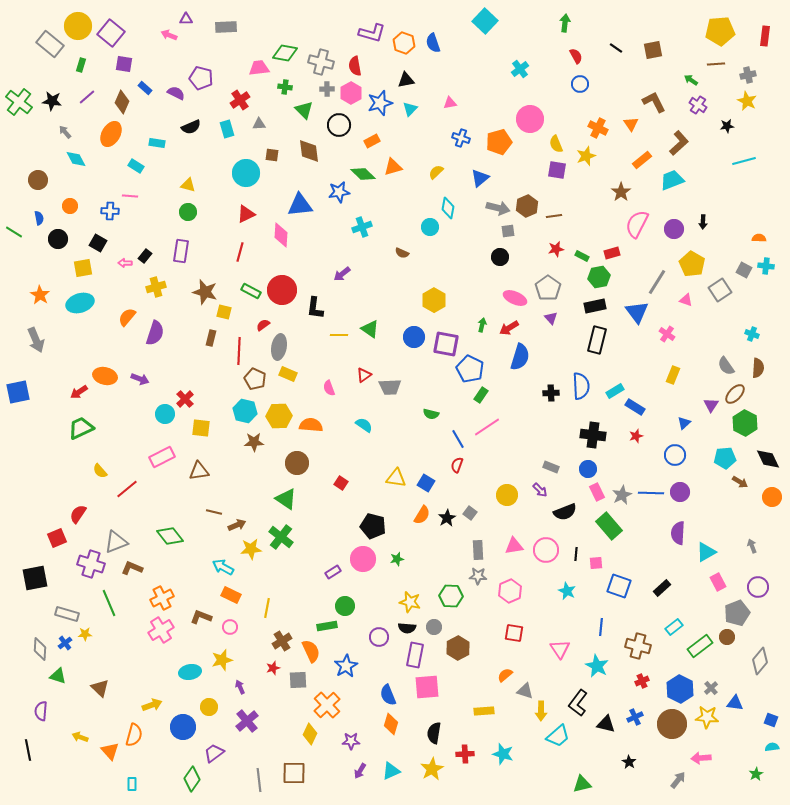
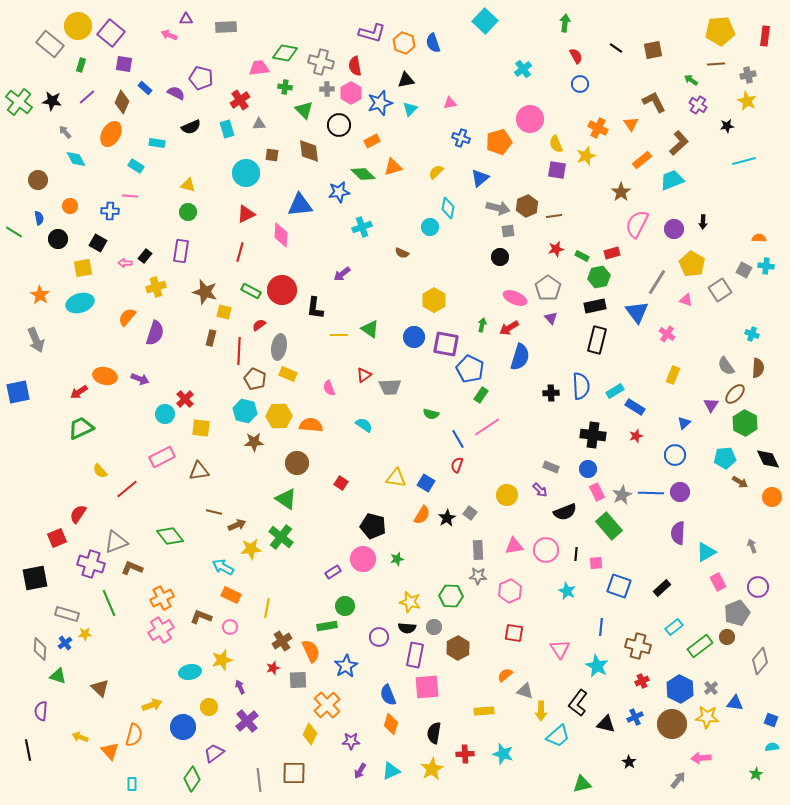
cyan cross at (520, 69): moved 3 px right
red semicircle at (263, 325): moved 4 px left
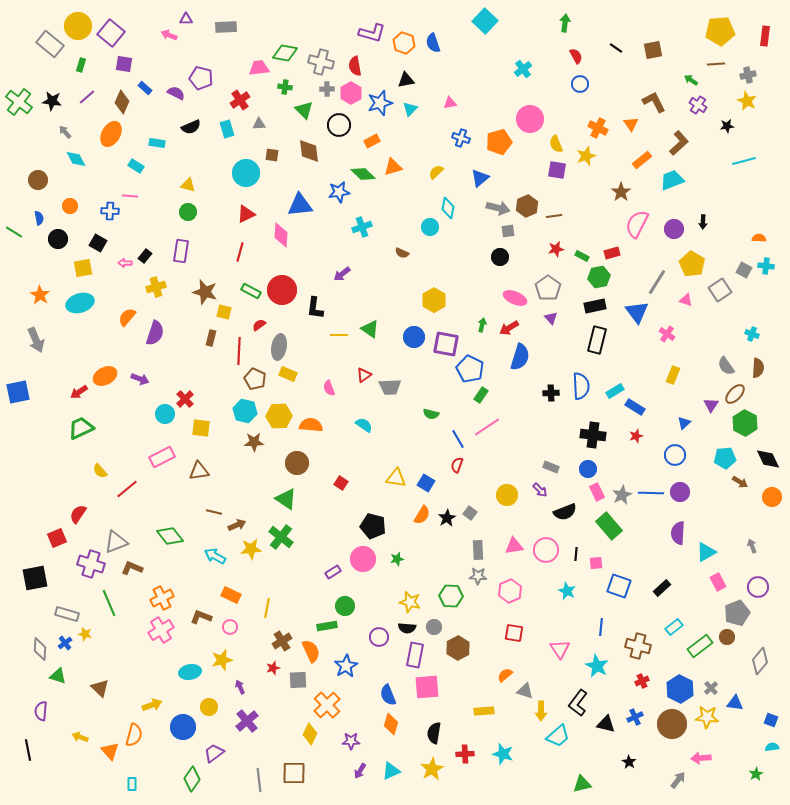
orange ellipse at (105, 376): rotated 40 degrees counterclockwise
cyan arrow at (223, 567): moved 8 px left, 11 px up
yellow star at (85, 634): rotated 16 degrees clockwise
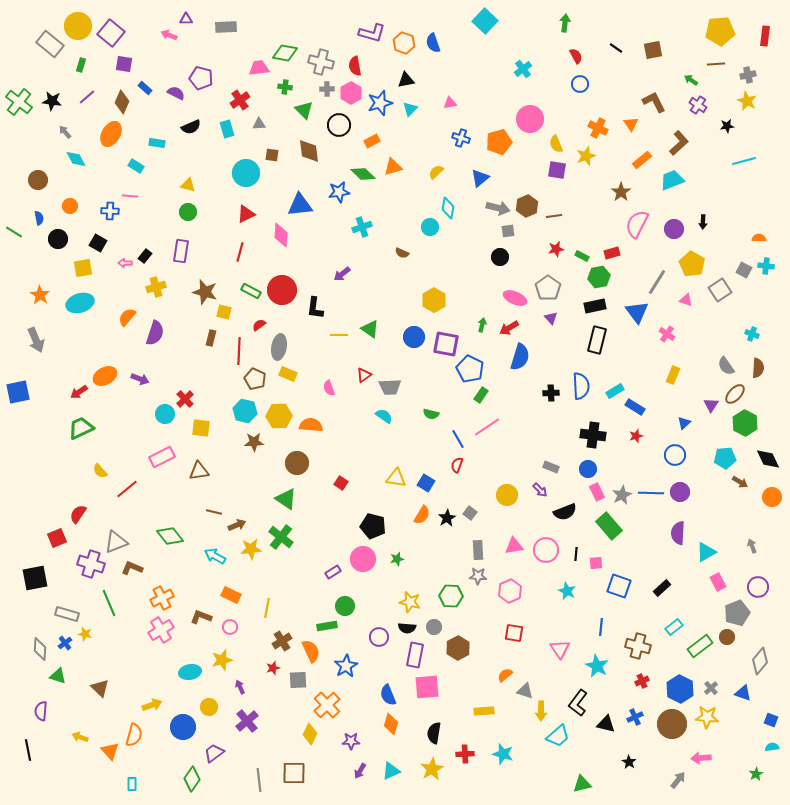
cyan semicircle at (364, 425): moved 20 px right, 9 px up
blue triangle at (735, 703): moved 8 px right, 10 px up; rotated 12 degrees clockwise
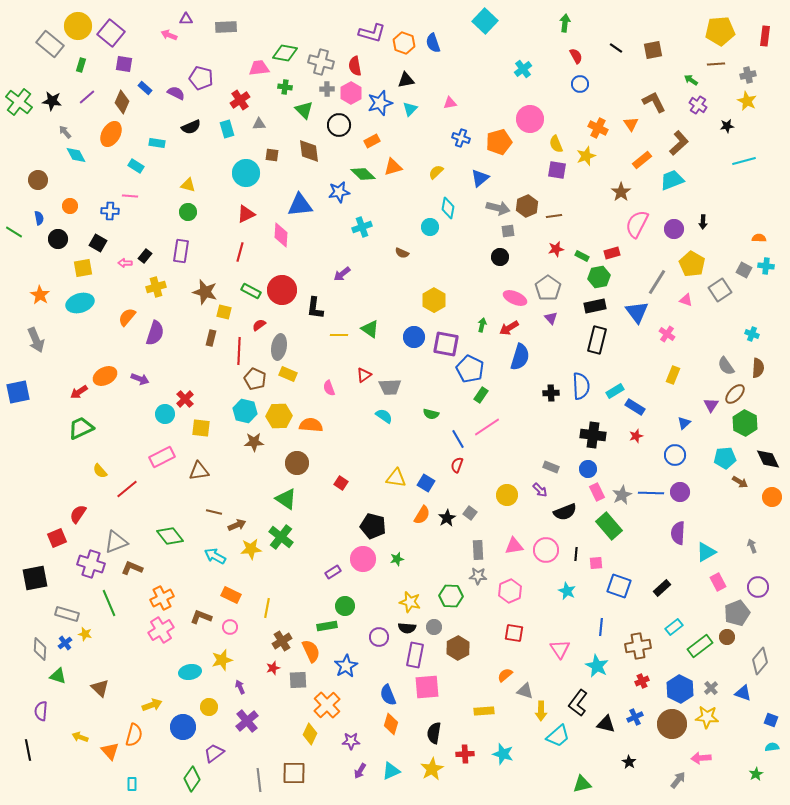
cyan diamond at (76, 159): moved 4 px up
brown cross at (638, 646): rotated 25 degrees counterclockwise
